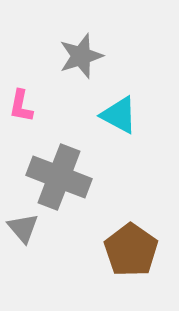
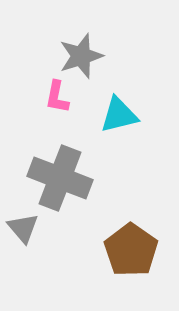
pink L-shape: moved 36 px right, 9 px up
cyan triangle: rotated 42 degrees counterclockwise
gray cross: moved 1 px right, 1 px down
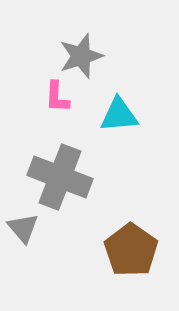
pink L-shape: rotated 8 degrees counterclockwise
cyan triangle: rotated 9 degrees clockwise
gray cross: moved 1 px up
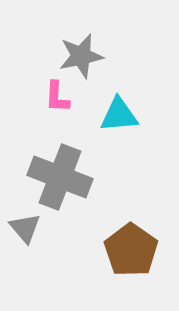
gray star: rotated 6 degrees clockwise
gray triangle: moved 2 px right
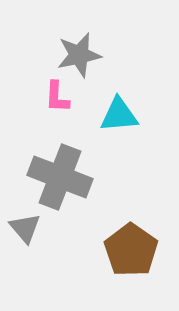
gray star: moved 2 px left, 1 px up
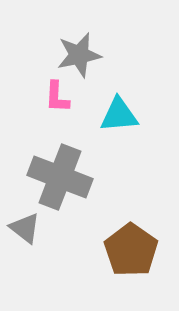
gray triangle: rotated 12 degrees counterclockwise
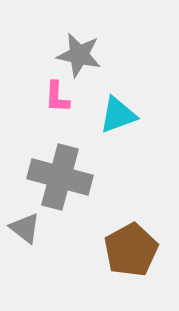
gray star: rotated 24 degrees clockwise
cyan triangle: moved 1 px left; rotated 15 degrees counterclockwise
gray cross: rotated 6 degrees counterclockwise
brown pentagon: rotated 8 degrees clockwise
